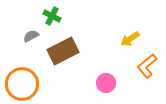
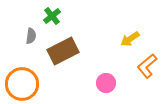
green cross: rotated 24 degrees clockwise
gray semicircle: rotated 126 degrees clockwise
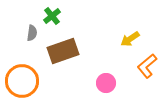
gray semicircle: moved 1 px right, 3 px up
brown rectangle: rotated 8 degrees clockwise
orange circle: moved 3 px up
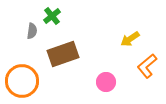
gray semicircle: moved 2 px up
brown rectangle: moved 3 px down
pink circle: moved 1 px up
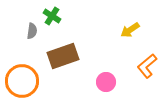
green cross: rotated 18 degrees counterclockwise
yellow arrow: moved 9 px up
brown rectangle: moved 2 px down
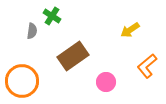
brown rectangle: moved 10 px right; rotated 16 degrees counterclockwise
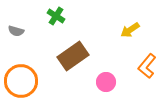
green cross: moved 4 px right
gray semicircle: moved 16 px left; rotated 98 degrees clockwise
orange L-shape: rotated 10 degrees counterclockwise
orange circle: moved 1 px left
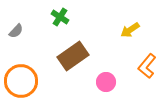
green cross: moved 4 px right, 1 px down
gray semicircle: rotated 63 degrees counterclockwise
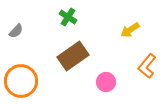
green cross: moved 8 px right
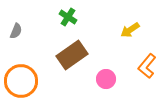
gray semicircle: rotated 21 degrees counterclockwise
brown rectangle: moved 1 px left, 1 px up
pink circle: moved 3 px up
